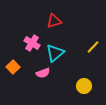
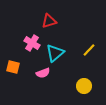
red triangle: moved 5 px left
yellow line: moved 4 px left, 3 px down
orange square: rotated 32 degrees counterclockwise
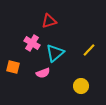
yellow circle: moved 3 px left
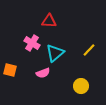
red triangle: rotated 21 degrees clockwise
orange square: moved 3 px left, 3 px down
